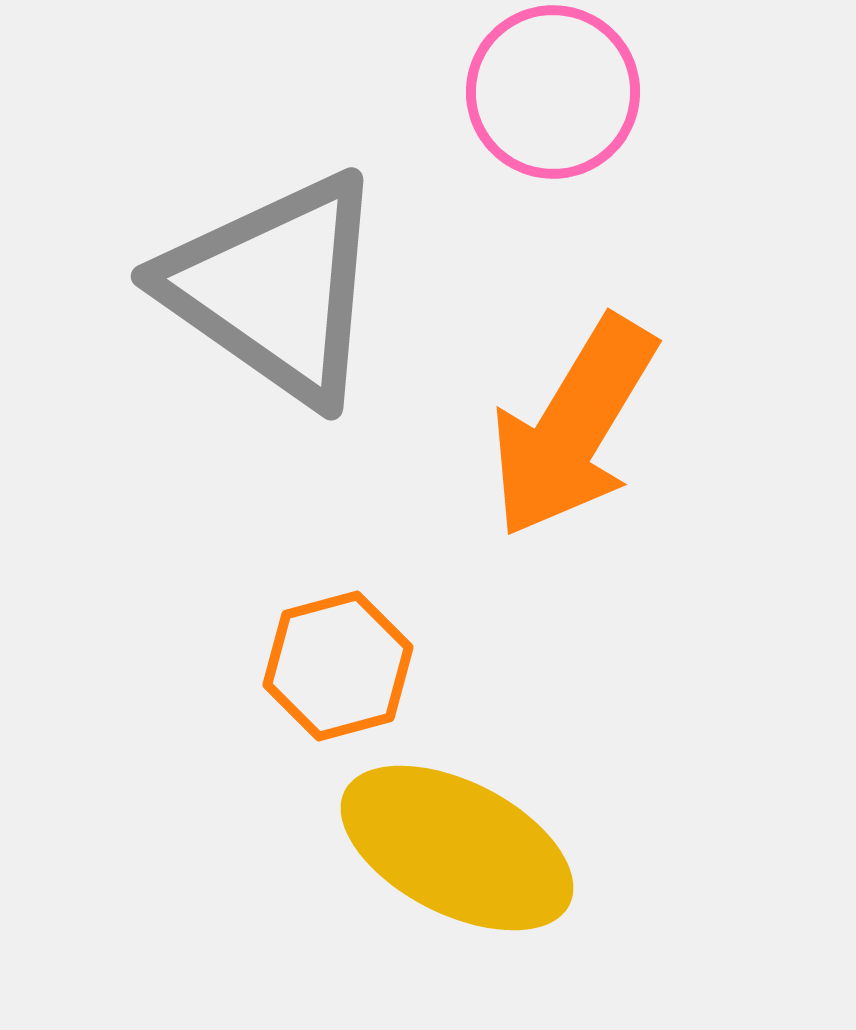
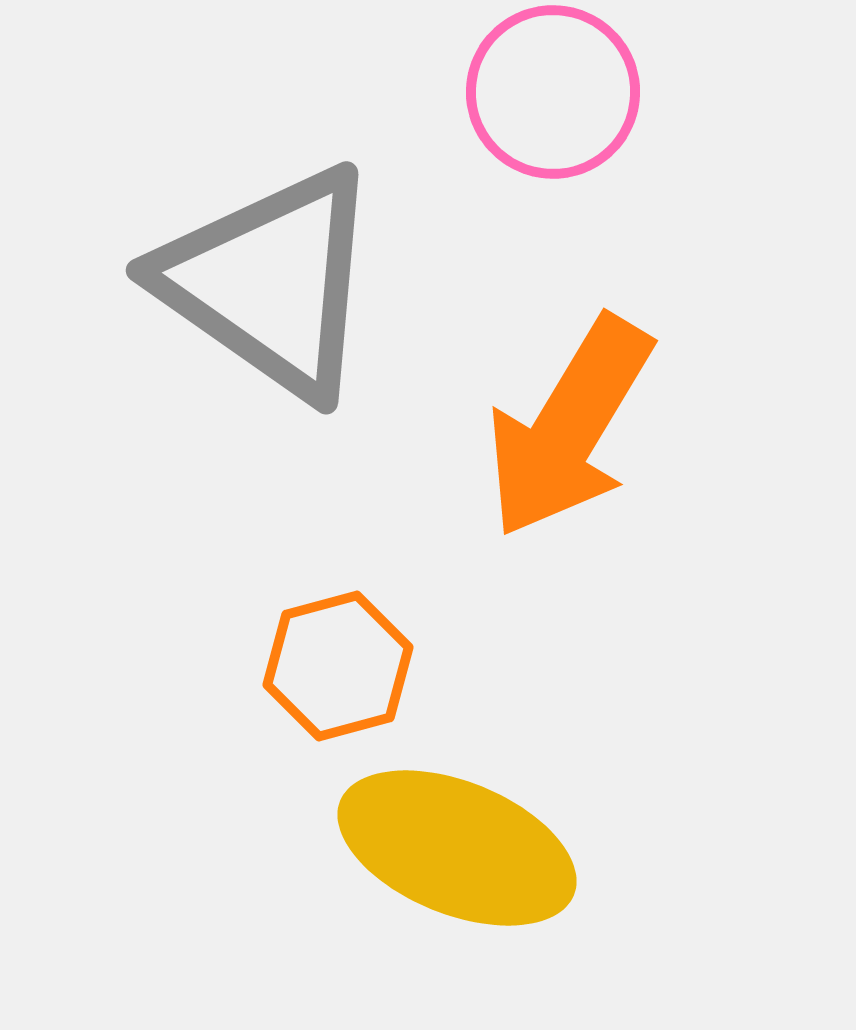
gray triangle: moved 5 px left, 6 px up
orange arrow: moved 4 px left
yellow ellipse: rotated 5 degrees counterclockwise
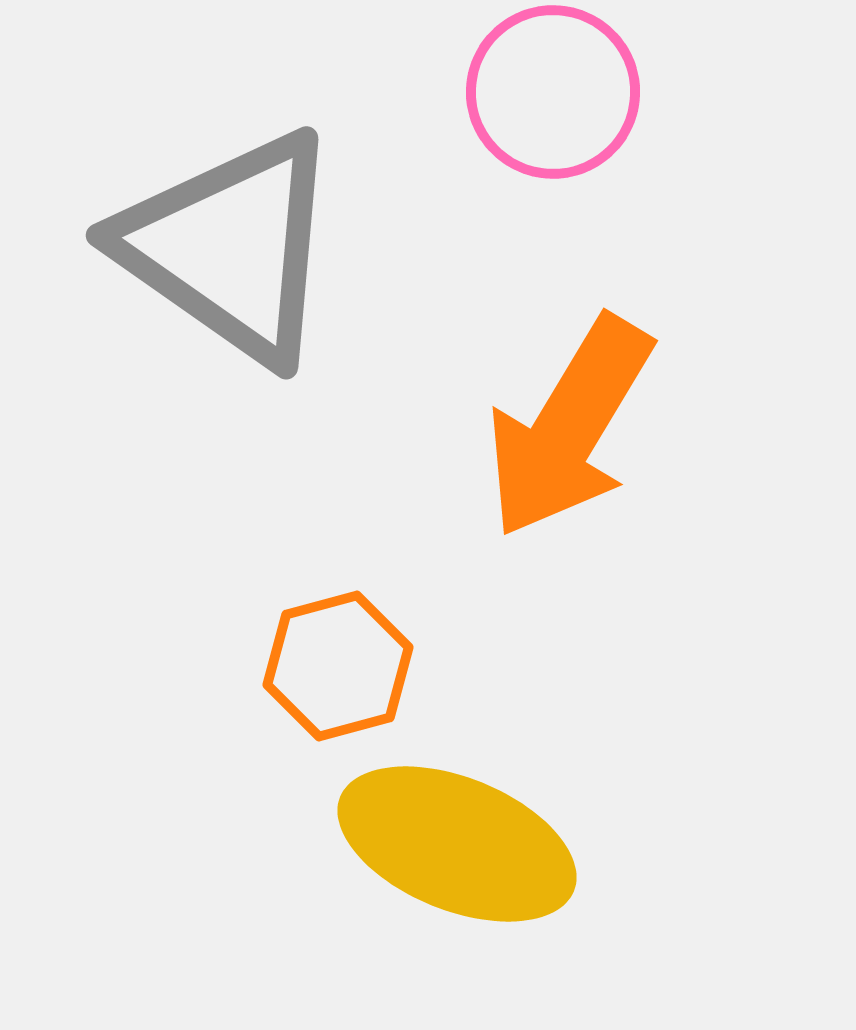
gray triangle: moved 40 px left, 35 px up
yellow ellipse: moved 4 px up
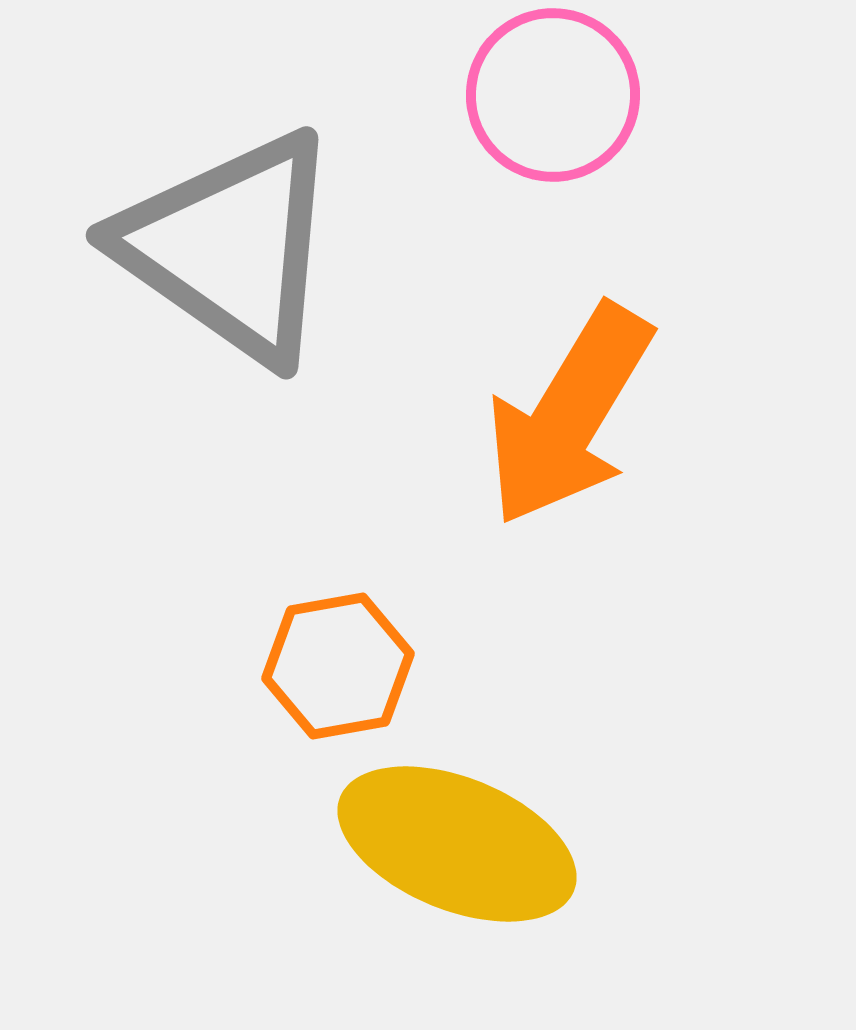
pink circle: moved 3 px down
orange arrow: moved 12 px up
orange hexagon: rotated 5 degrees clockwise
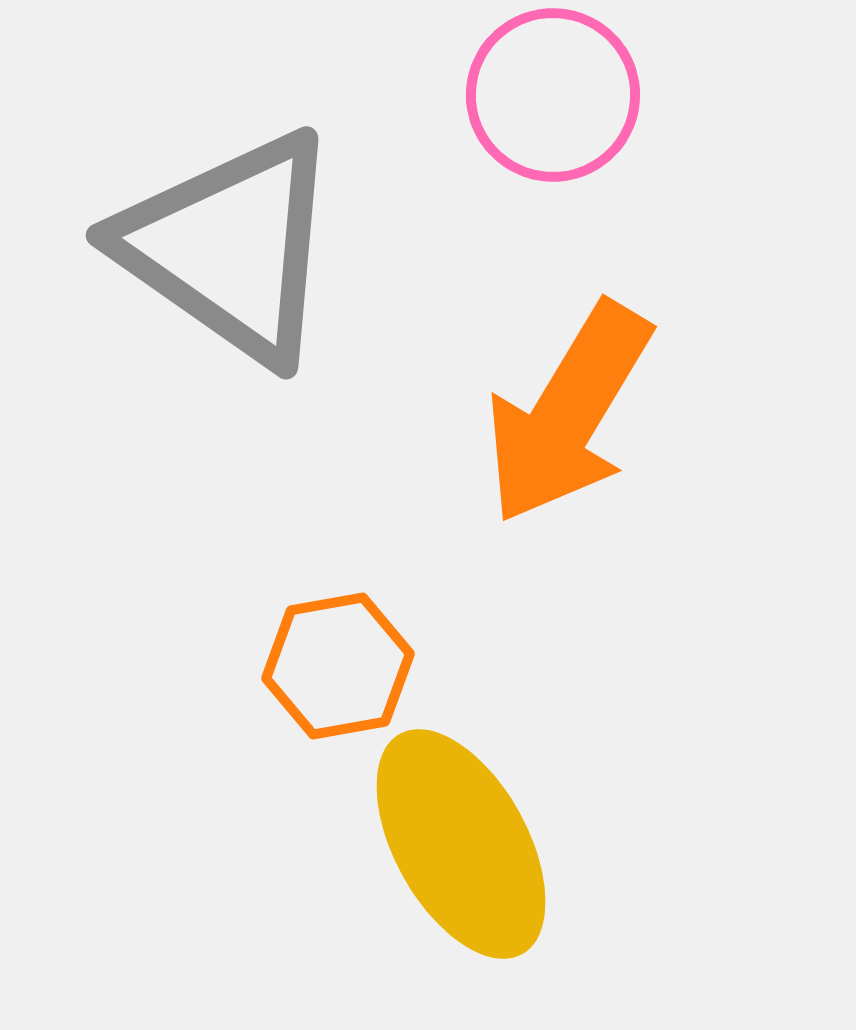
orange arrow: moved 1 px left, 2 px up
yellow ellipse: moved 4 px right; rotated 39 degrees clockwise
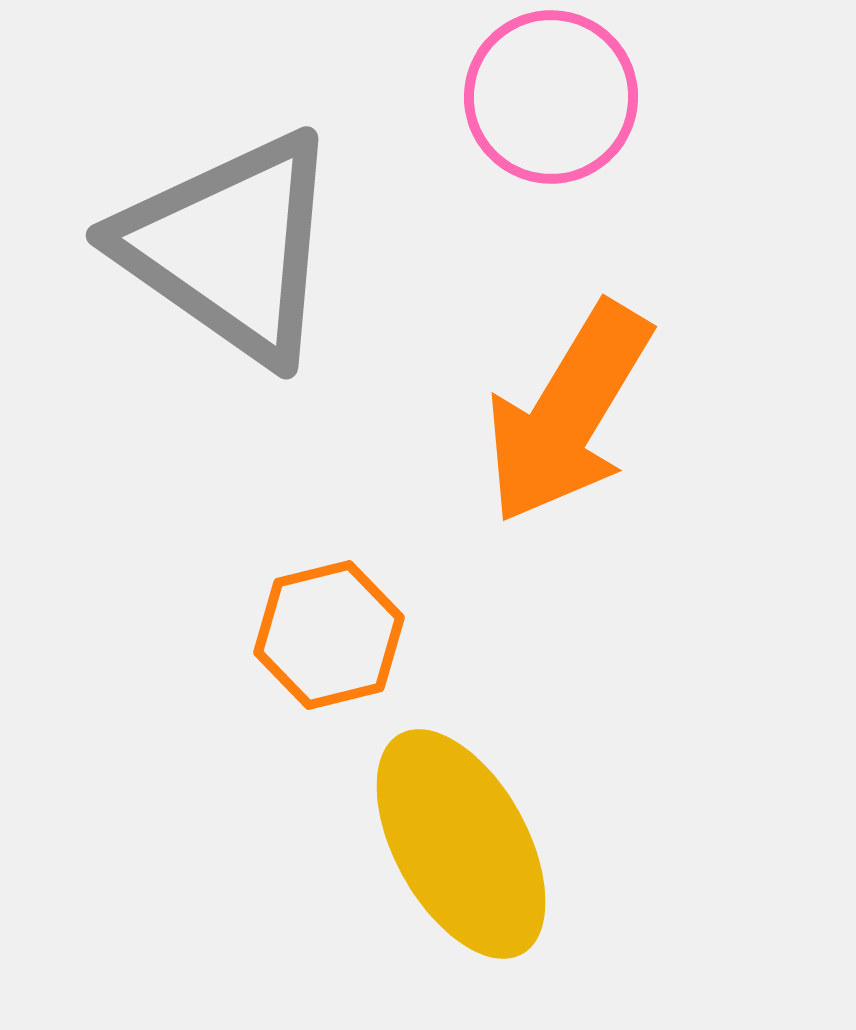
pink circle: moved 2 px left, 2 px down
orange hexagon: moved 9 px left, 31 px up; rotated 4 degrees counterclockwise
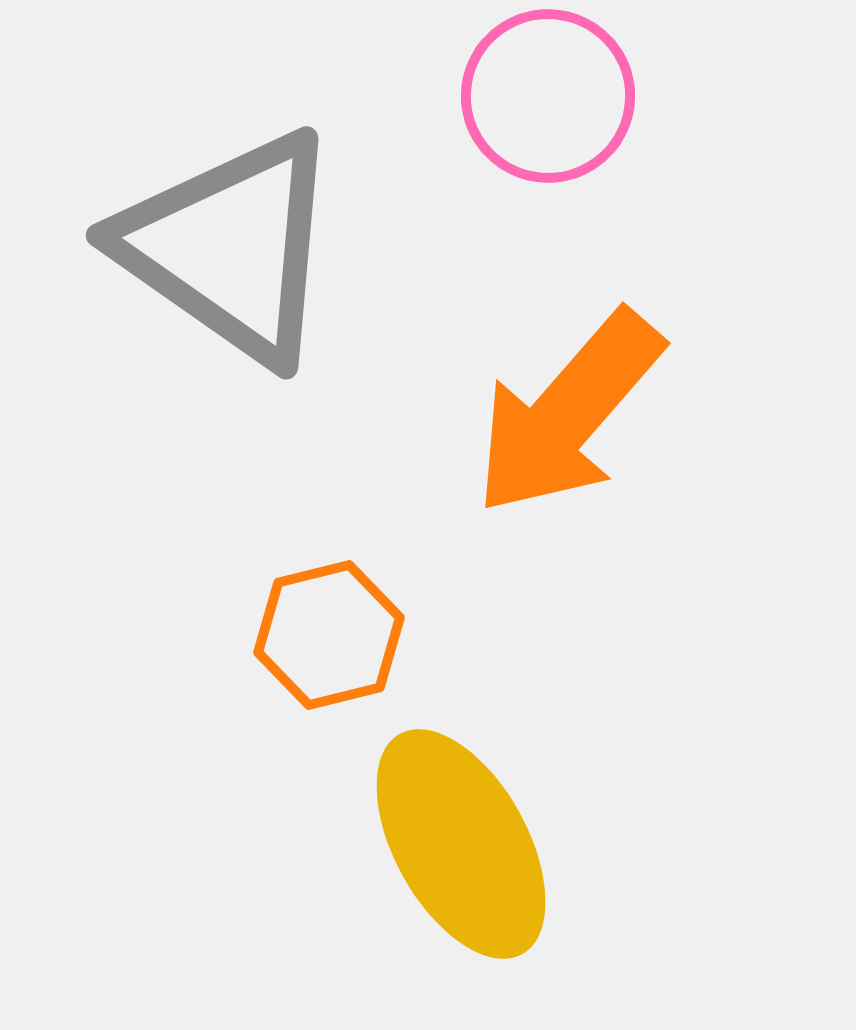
pink circle: moved 3 px left, 1 px up
orange arrow: rotated 10 degrees clockwise
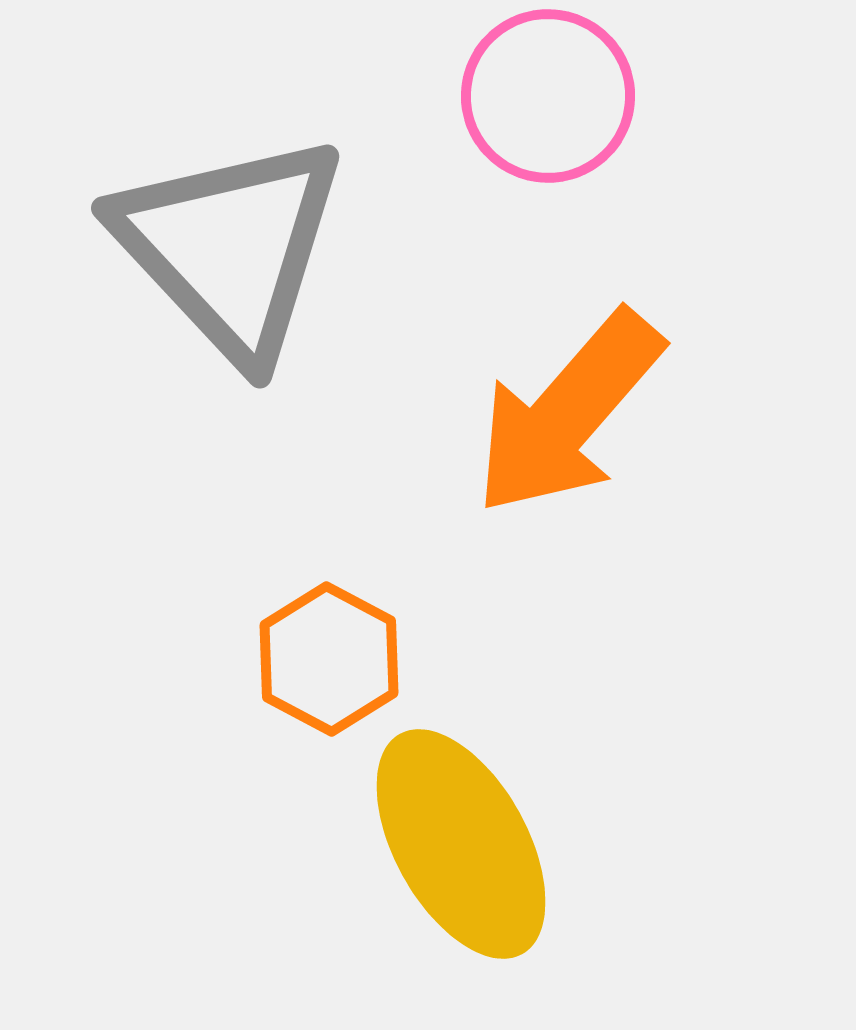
gray triangle: rotated 12 degrees clockwise
orange hexagon: moved 24 px down; rotated 18 degrees counterclockwise
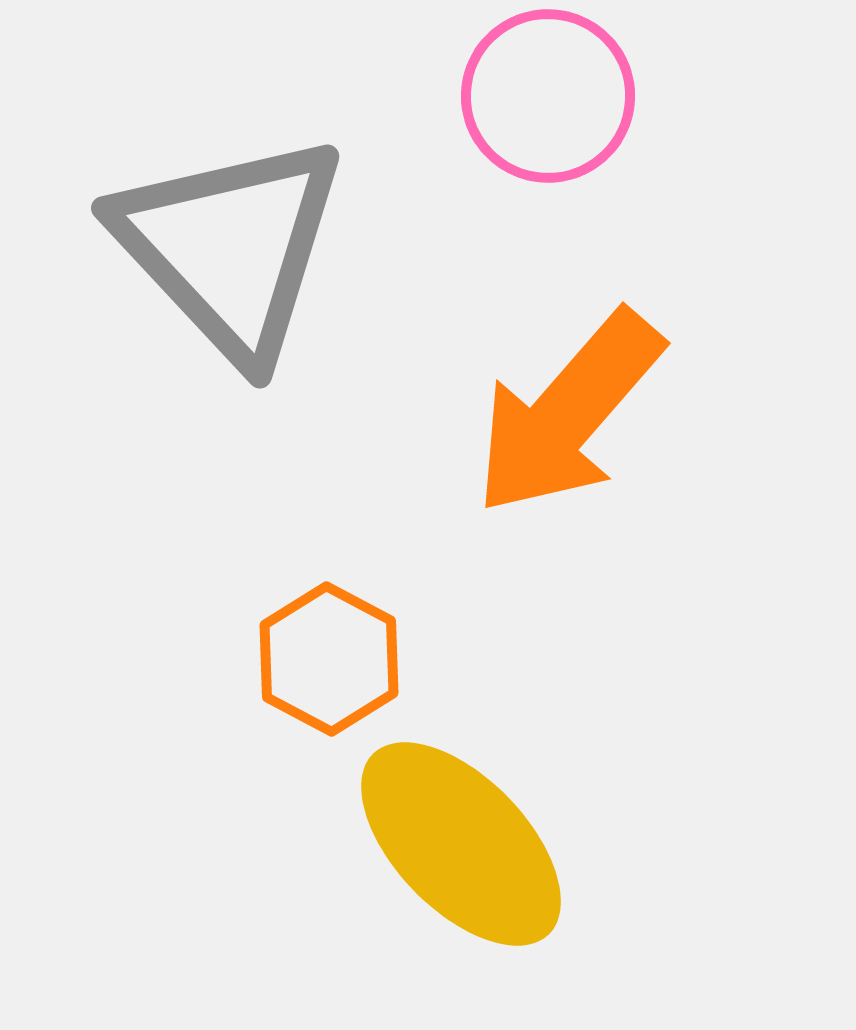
yellow ellipse: rotated 15 degrees counterclockwise
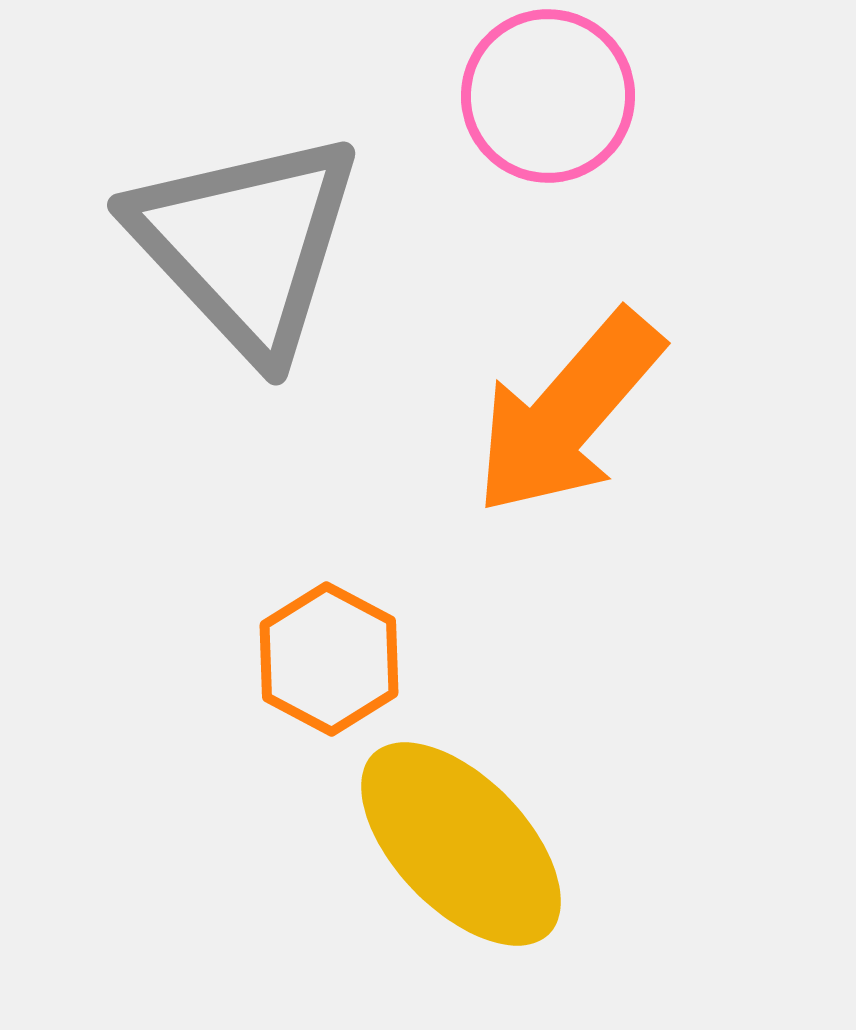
gray triangle: moved 16 px right, 3 px up
